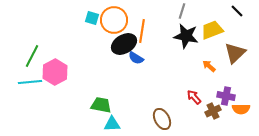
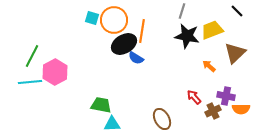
black star: moved 1 px right
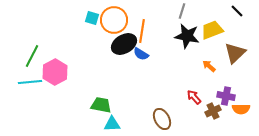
blue semicircle: moved 5 px right, 4 px up
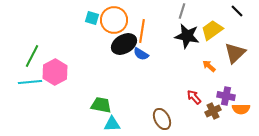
yellow trapezoid: rotated 15 degrees counterclockwise
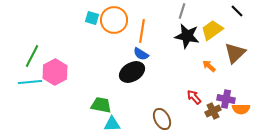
black ellipse: moved 8 px right, 28 px down
purple cross: moved 3 px down
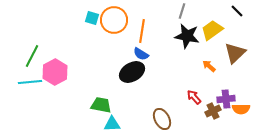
purple cross: rotated 18 degrees counterclockwise
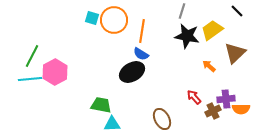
cyan line: moved 3 px up
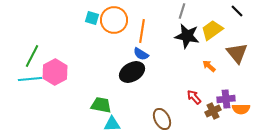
brown triangle: moved 2 px right; rotated 25 degrees counterclockwise
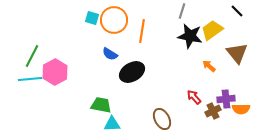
black star: moved 3 px right
blue semicircle: moved 31 px left
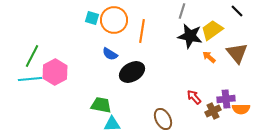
orange arrow: moved 9 px up
brown ellipse: moved 1 px right
